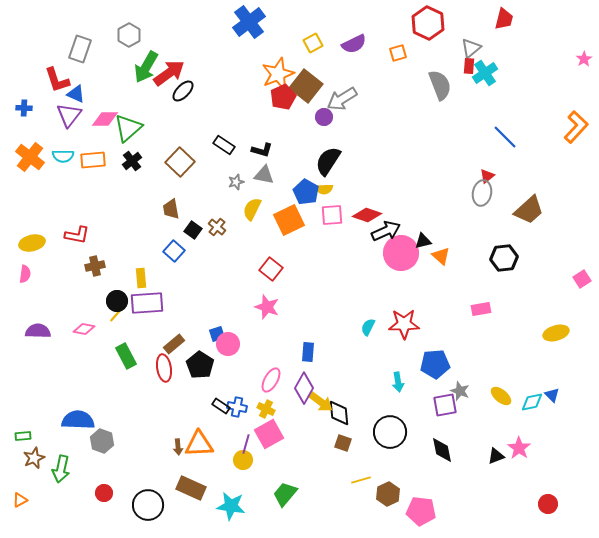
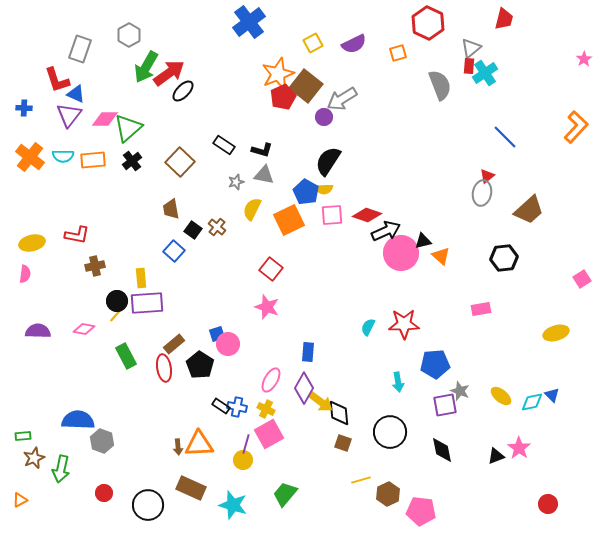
cyan star at (231, 506): moved 2 px right, 1 px up; rotated 8 degrees clockwise
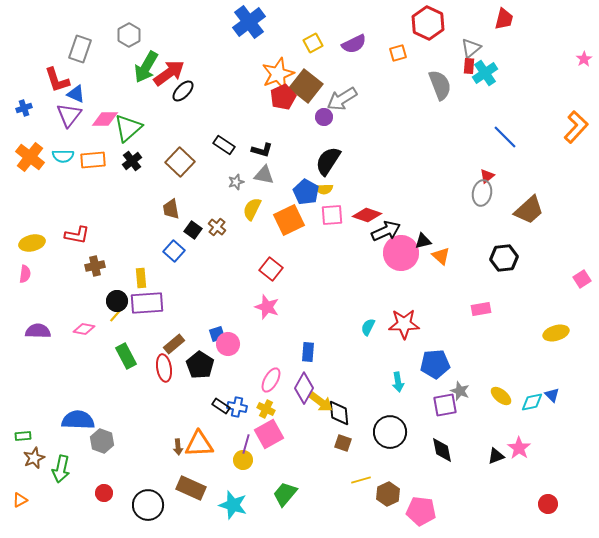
blue cross at (24, 108): rotated 21 degrees counterclockwise
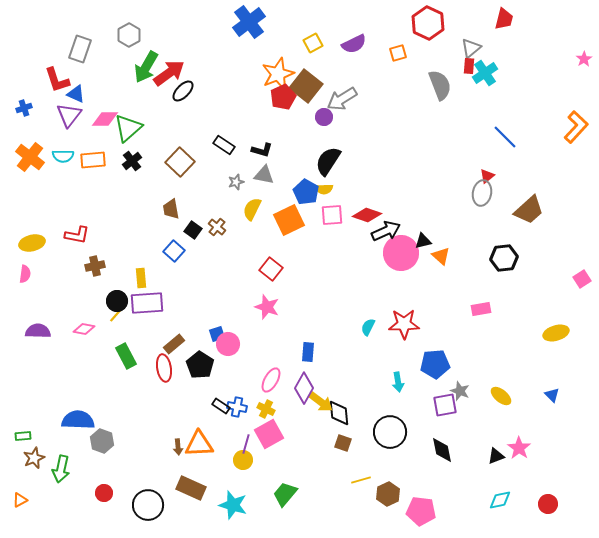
cyan diamond at (532, 402): moved 32 px left, 98 px down
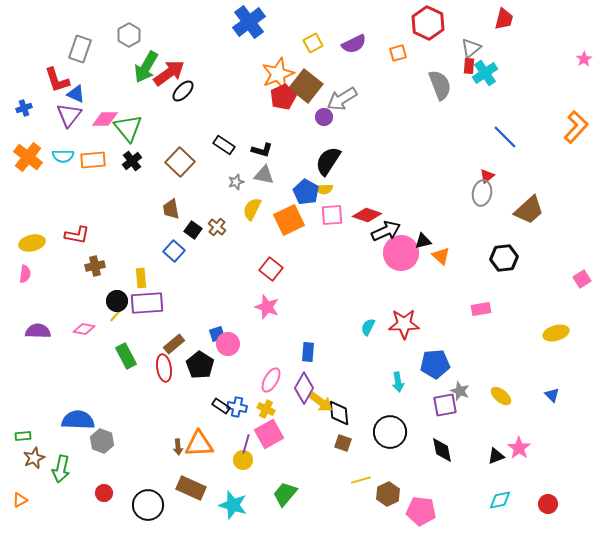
green triangle at (128, 128): rotated 28 degrees counterclockwise
orange cross at (30, 157): moved 2 px left
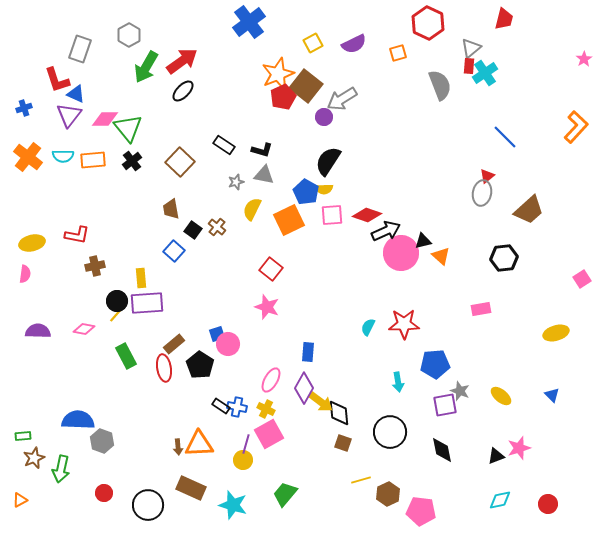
red arrow at (169, 73): moved 13 px right, 12 px up
pink star at (519, 448): rotated 20 degrees clockwise
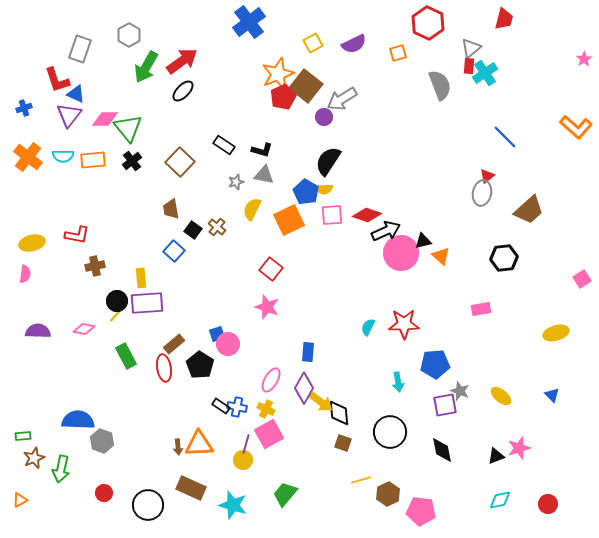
orange L-shape at (576, 127): rotated 88 degrees clockwise
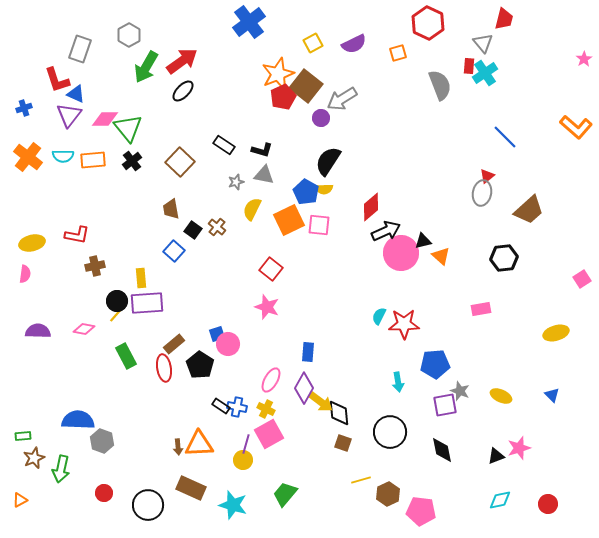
gray triangle at (471, 48): moved 12 px right, 5 px up; rotated 30 degrees counterclockwise
purple circle at (324, 117): moved 3 px left, 1 px down
pink square at (332, 215): moved 13 px left, 10 px down; rotated 10 degrees clockwise
red diamond at (367, 215): moved 4 px right, 8 px up; rotated 60 degrees counterclockwise
cyan semicircle at (368, 327): moved 11 px right, 11 px up
yellow ellipse at (501, 396): rotated 15 degrees counterclockwise
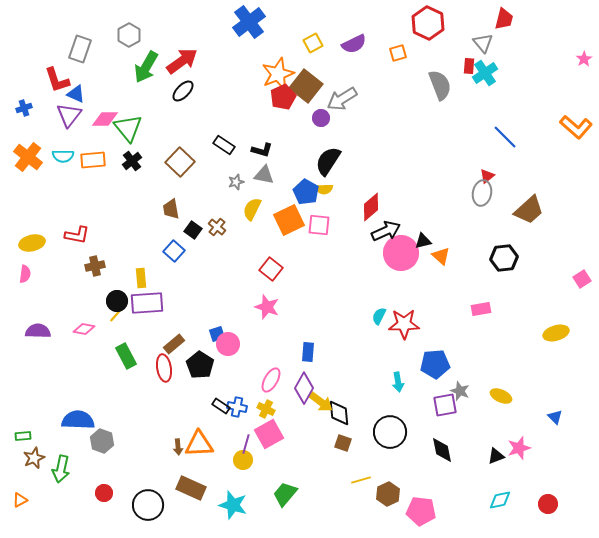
blue triangle at (552, 395): moved 3 px right, 22 px down
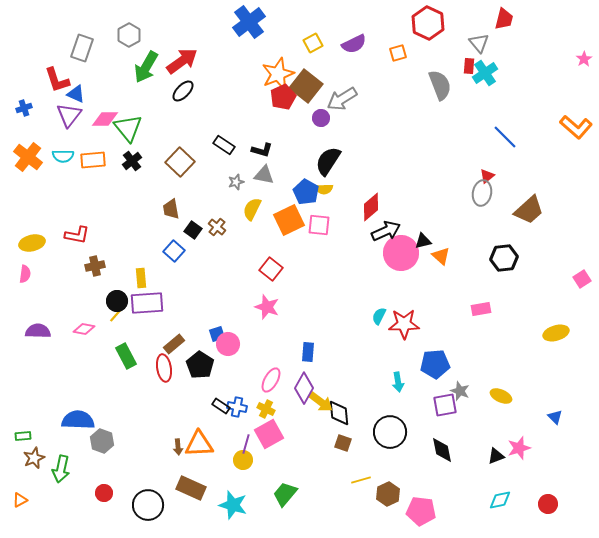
gray triangle at (483, 43): moved 4 px left
gray rectangle at (80, 49): moved 2 px right, 1 px up
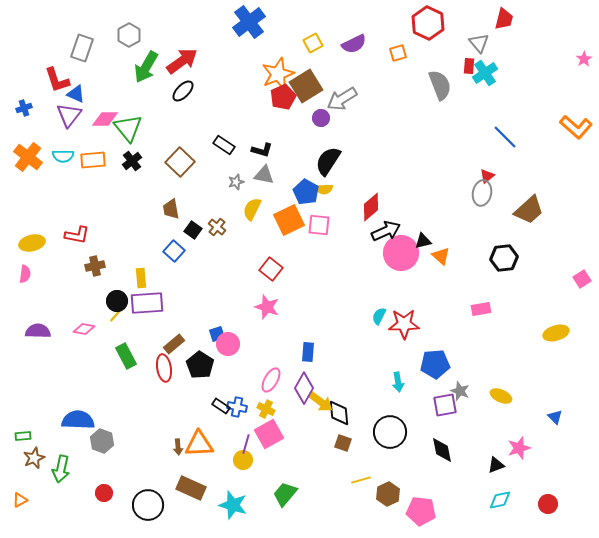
brown square at (306, 86): rotated 20 degrees clockwise
black triangle at (496, 456): moved 9 px down
